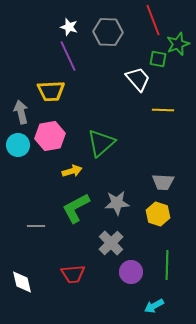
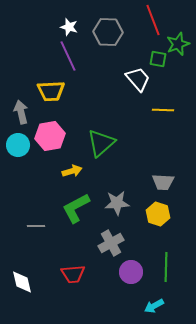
gray cross: rotated 15 degrees clockwise
green line: moved 1 px left, 2 px down
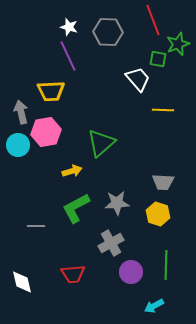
pink hexagon: moved 4 px left, 4 px up
green line: moved 2 px up
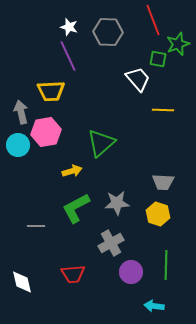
cyan arrow: rotated 36 degrees clockwise
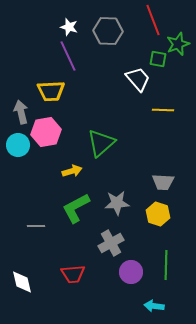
gray hexagon: moved 1 px up
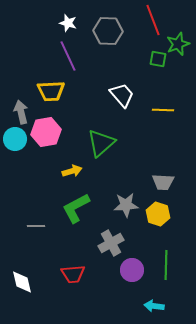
white star: moved 1 px left, 4 px up
white trapezoid: moved 16 px left, 16 px down
cyan circle: moved 3 px left, 6 px up
gray star: moved 9 px right, 2 px down
purple circle: moved 1 px right, 2 px up
